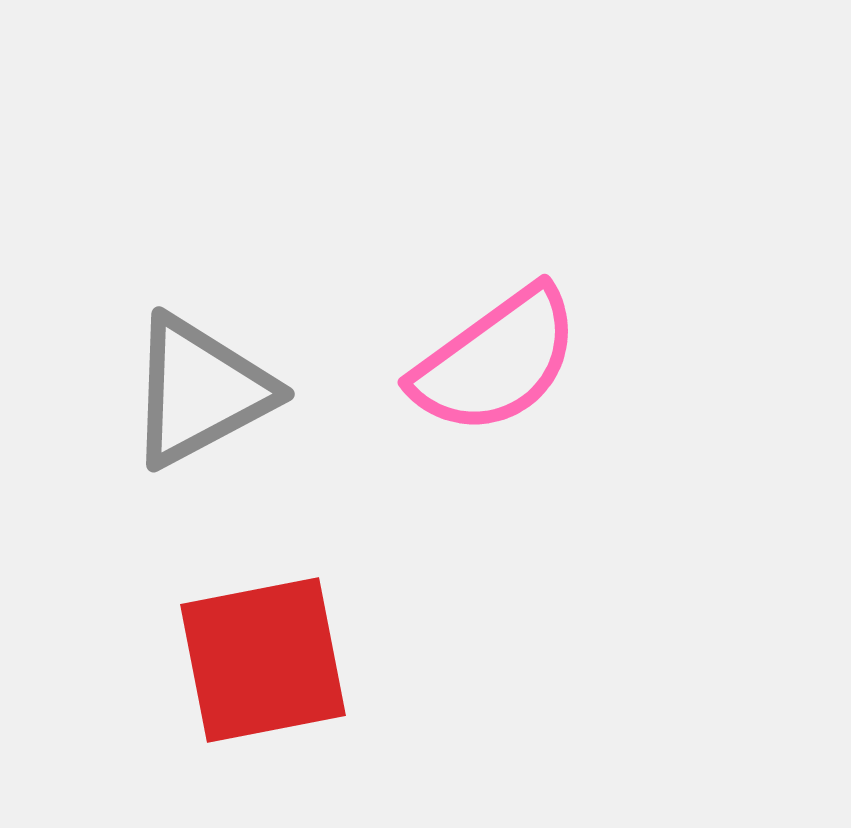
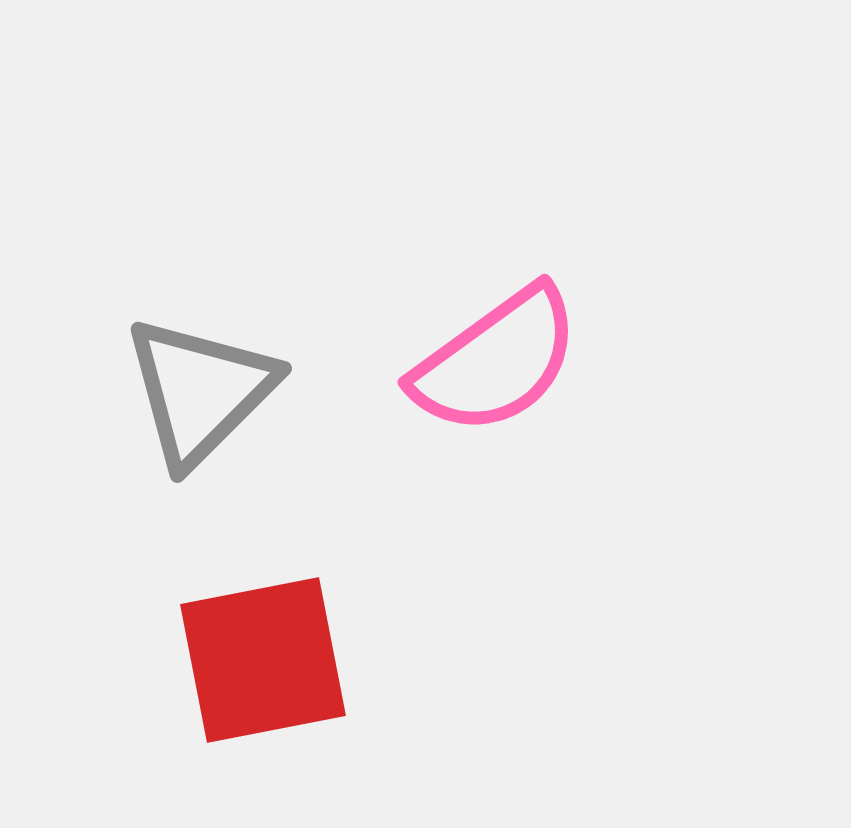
gray triangle: rotated 17 degrees counterclockwise
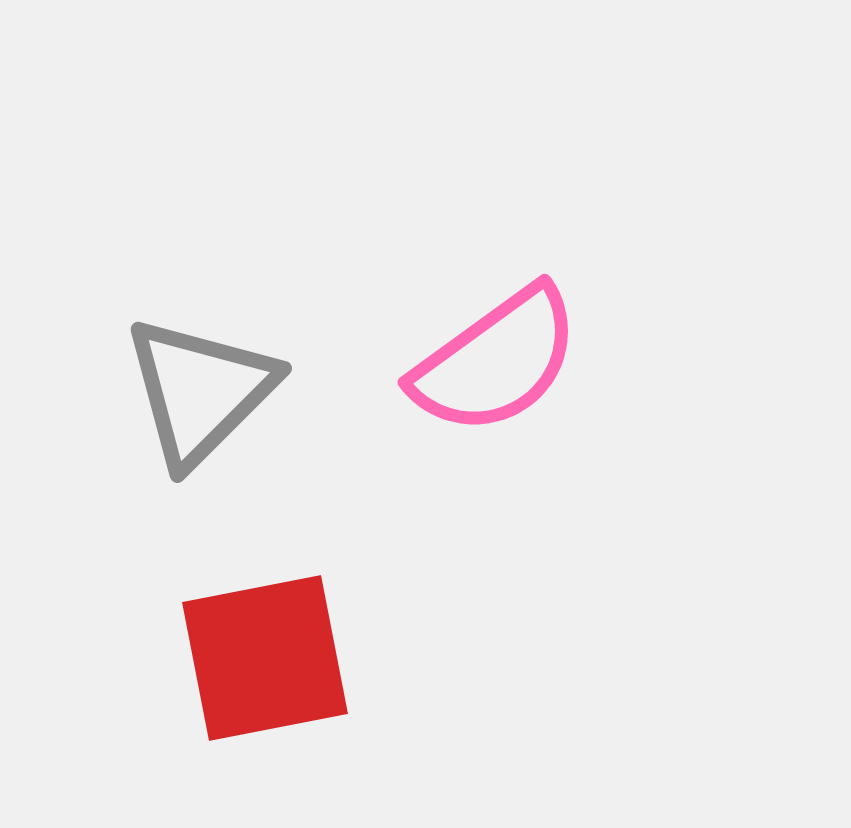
red square: moved 2 px right, 2 px up
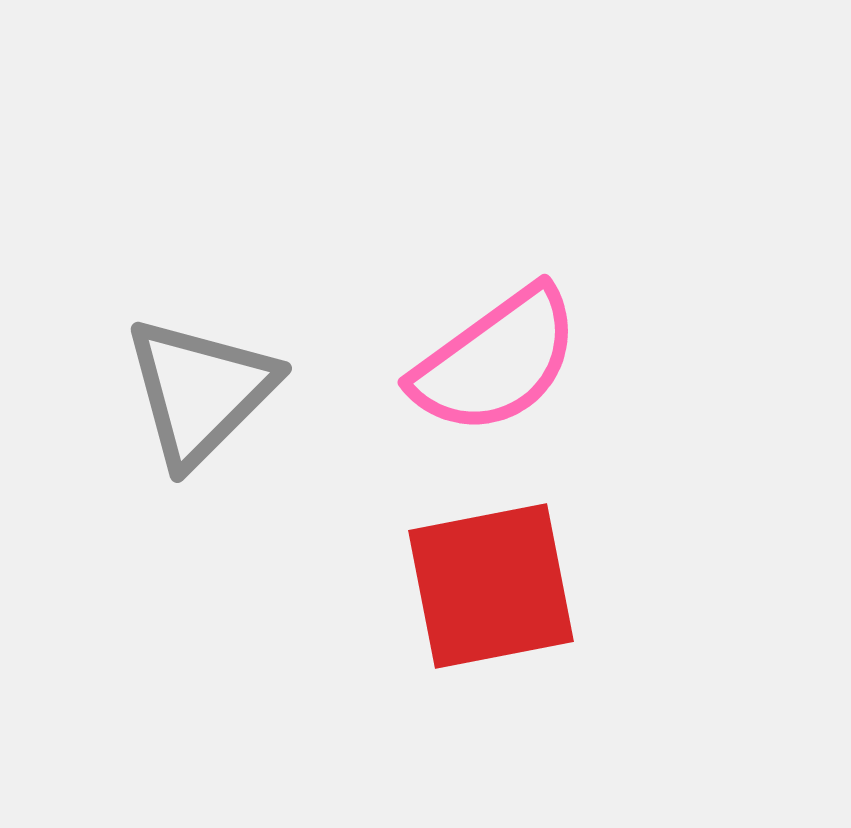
red square: moved 226 px right, 72 px up
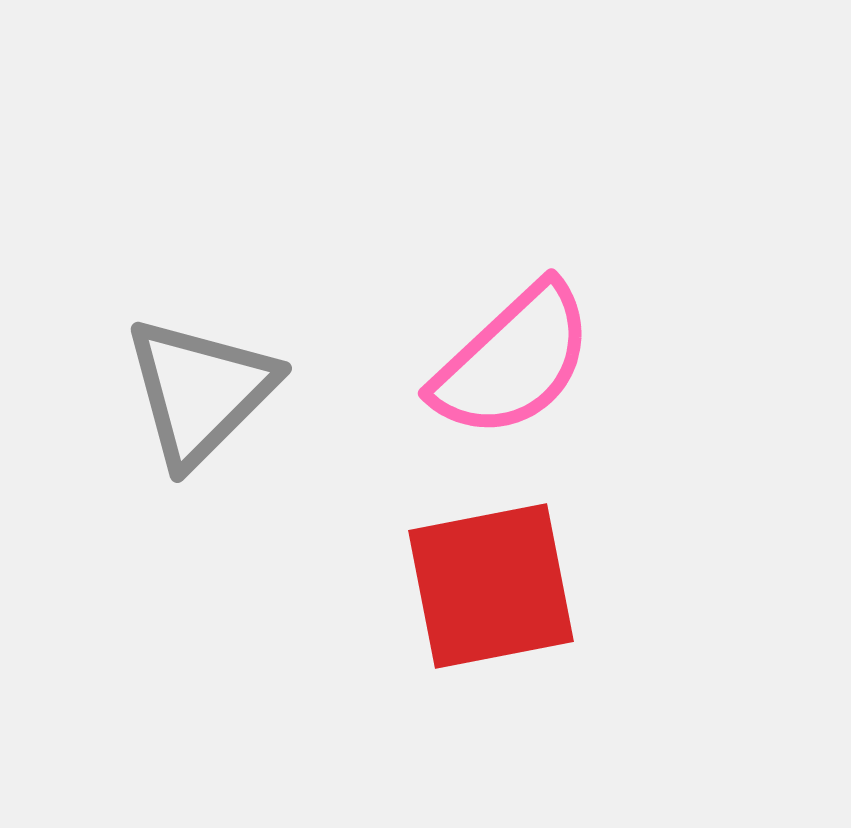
pink semicircle: moved 17 px right; rotated 7 degrees counterclockwise
